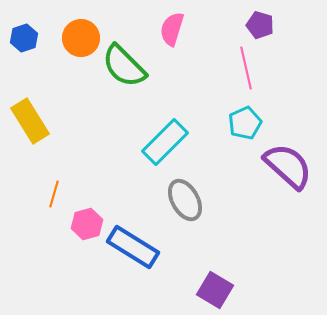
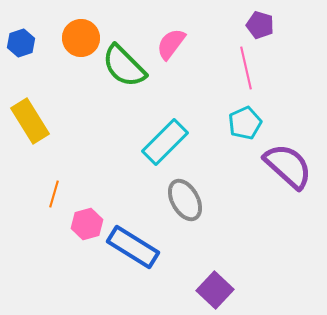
pink semicircle: moved 1 px left, 15 px down; rotated 20 degrees clockwise
blue hexagon: moved 3 px left, 5 px down
purple square: rotated 12 degrees clockwise
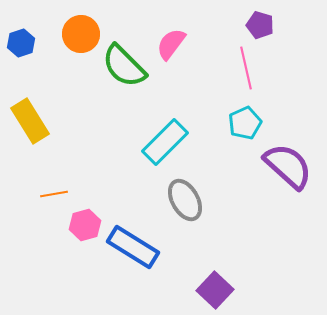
orange circle: moved 4 px up
orange line: rotated 64 degrees clockwise
pink hexagon: moved 2 px left, 1 px down
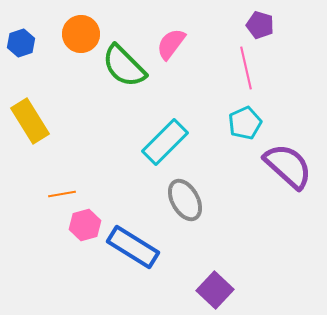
orange line: moved 8 px right
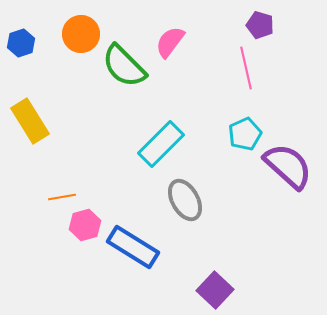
pink semicircle: moved 1 px left, 2 px up
cyan pentagon: moved 11 px down
cyan rectangle: moved 4 px left, 2 px down
orange line: moved 3 px down
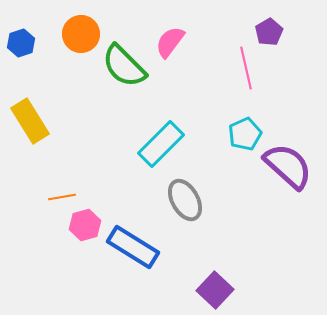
purple pentagon: moved 9 px right, 7 px down; rotated 24 degrees clockwise
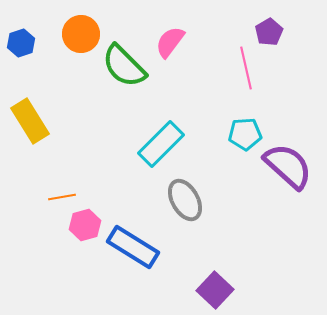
cyan pentagon: rotated 20 degrees clockwise
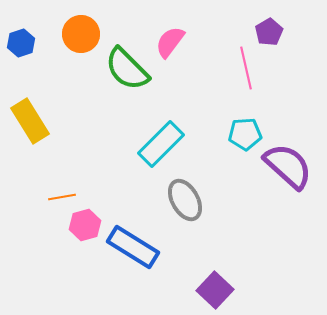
green semicircle: moved 3 px right, 3 px down
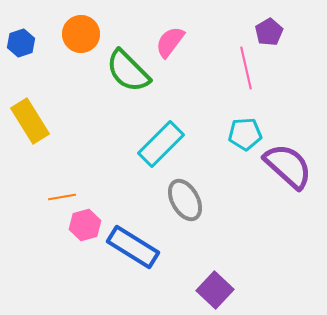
green semicircle: moved 1 px right, 2 px down
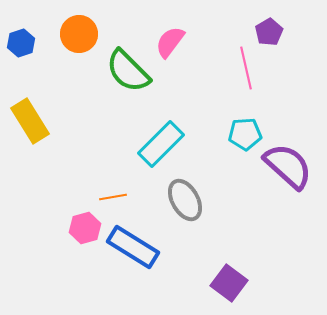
orange circle: moved 2 px left
orange line: moved 51 px right
pink hexagon: moved 3 px down
purple square: moved 14 px right, 7 px up; rotated 6 degrees counterclockwise
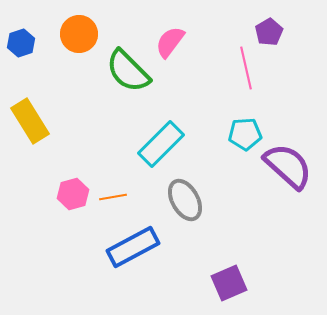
pink hexagon: moved 12 px left, 34 px up
blue rectangle: rotated 60 degrees counterclockwise
purple square: rotated 30 degrees clockwise
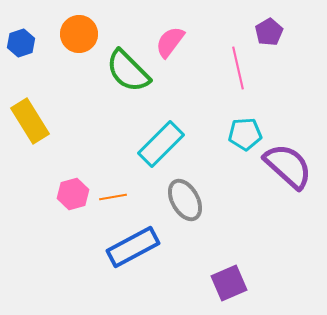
pink line: moved 8 px left
